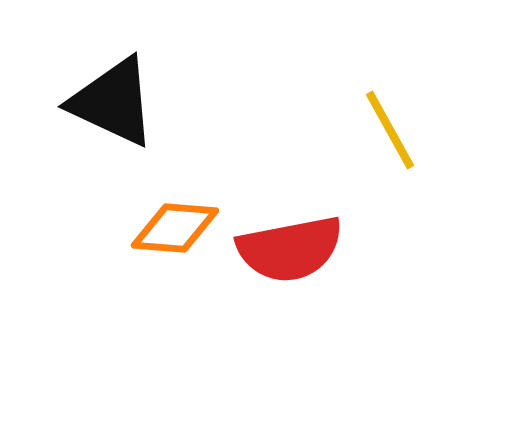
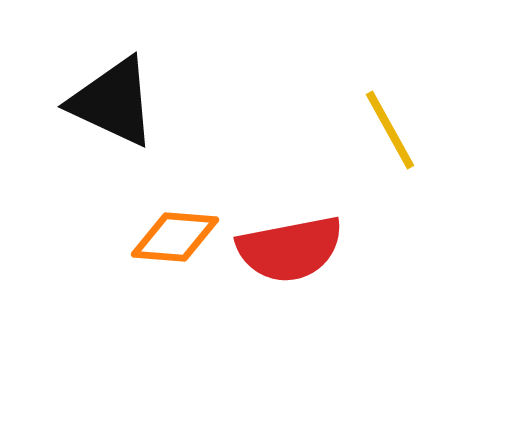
orange diamond: moved 9 px down
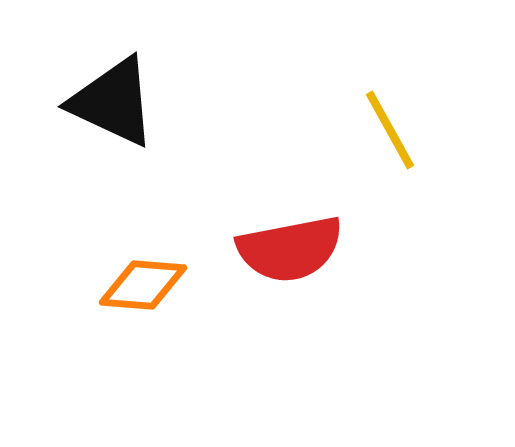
orange diamond: moved 32 px left, 48 px down
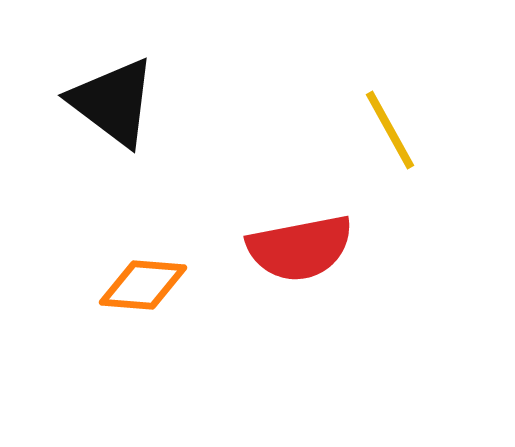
black triangle: rotated 12 degrees clockwise
red semicircle: moved 10 px right, 1 px up
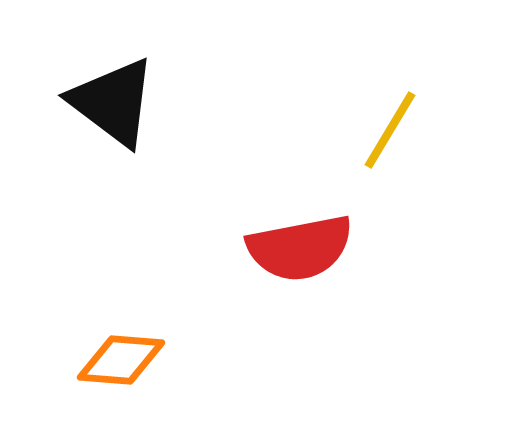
yellow line: rotated 60 degrees clockwise
orange diamond: moved 22 px left, 75 px down
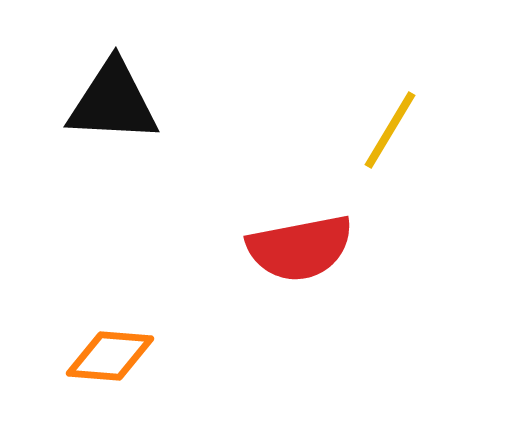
black triangle: rotated 34 degrees counterclockwise
orange diamond: moved 11 px left, 4 px up
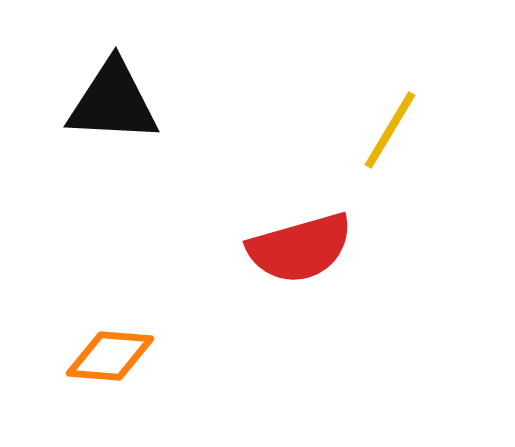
red semicircle: rotated 5 degrees counterclockwise
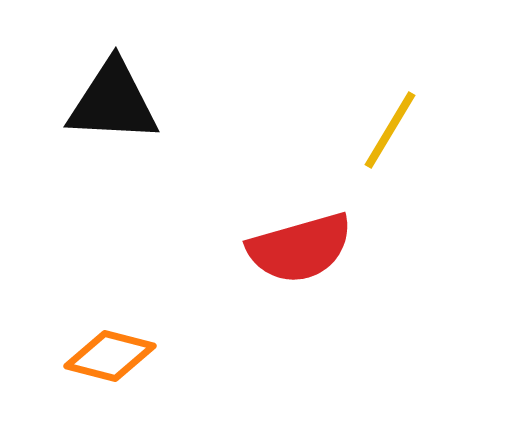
orange diamond: rotated 10 degrees clockwise
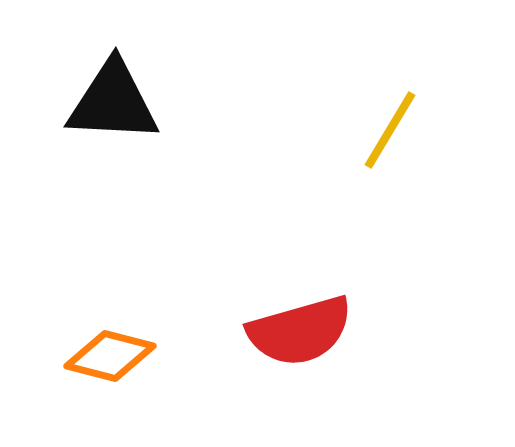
red semicircle: moved 83 px down
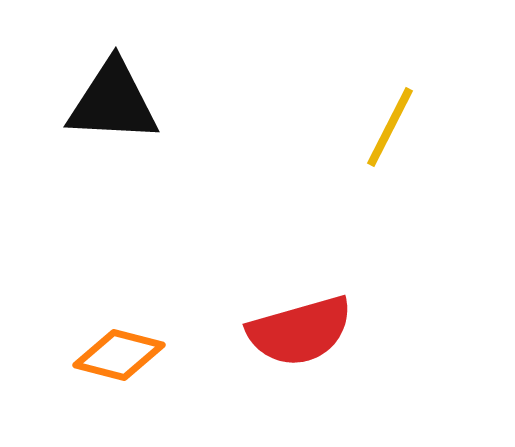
yellow line: moved 3 px up; rotated 4 degrees counterclockwise
orange diamond: moved 9 px right, 1 px up
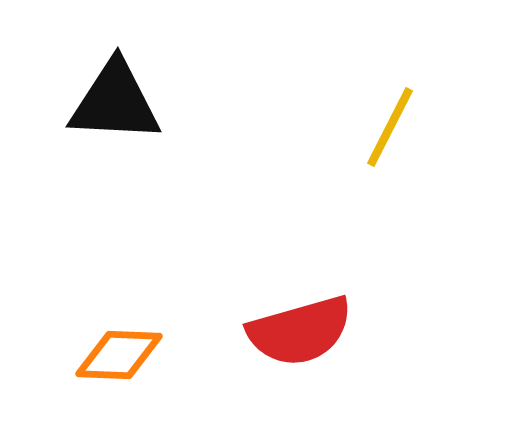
black triangle: moved 2 px right
orange diamond: rotated 12 degrees counterclockwise
